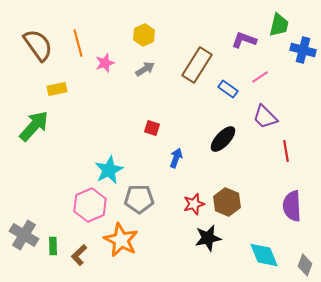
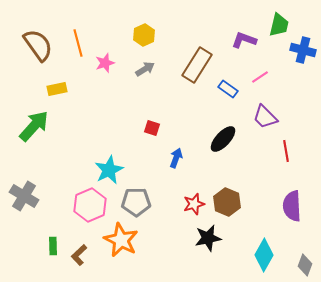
gray pentagon: moved 3 px left, 3 px down
gray cross: moved 39 px up
cyan diamond: rotated 52 degrees clockwise
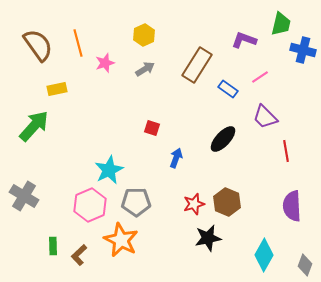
green trapezoid: moved 2 px right, 1 px up
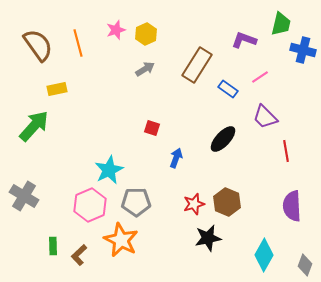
yellow hexagon: moved 2 px right, 1 px up
pink star: moved 11 px right, 33 px up
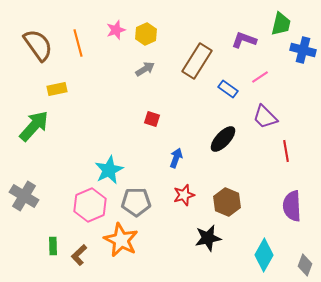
brown rectangle: moved 4 px up
red square: moved 9 px up
red star: moved 10 px left, 9 px up
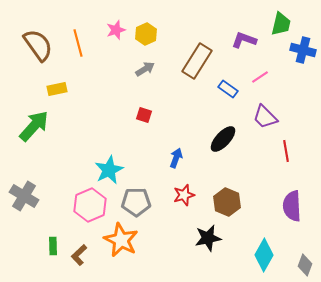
red square: moved 8 px left, 4 px up
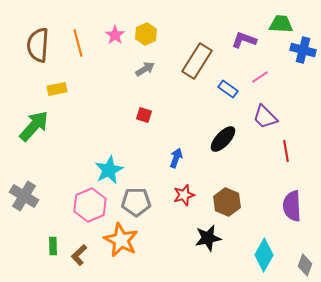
green trapezoid: rotated 100 degrees counterclockwise
pink star: moved 1 px left, 5 px down; rotated 18 degrees counterclockwise
brown semicircle: rotated 140 degrees counterclockwise
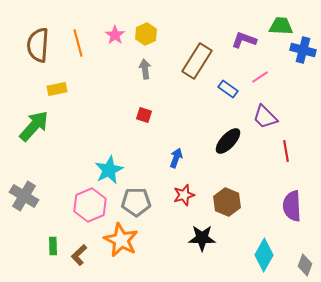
green trapezoid: moved 2 px down
gray arrow: rotated 66 degrees counterclockwise
black ellipse: moved 5 px right, 2 px down
black star: moved 6 px left; rotated 12 degrees clockwise
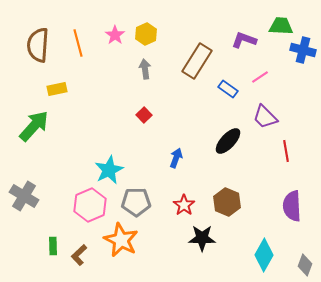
red square: rotated 28 degrees clockwise
red star: moved 10 px down; rotated 20 degrees counterclockwise
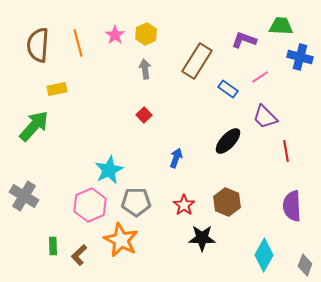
blue cross: moved 3 px left, 7 px down
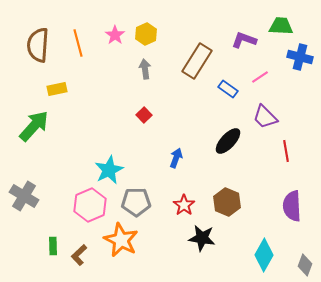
black star: rotated 8 degrees clockwise
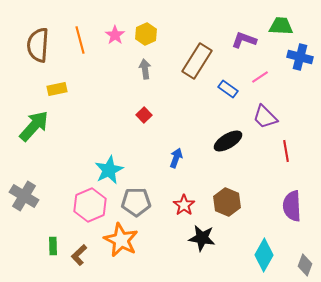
orange line: moved 2 px right, 3 px up
black ellipse: rotated 16 degrees clockwise
